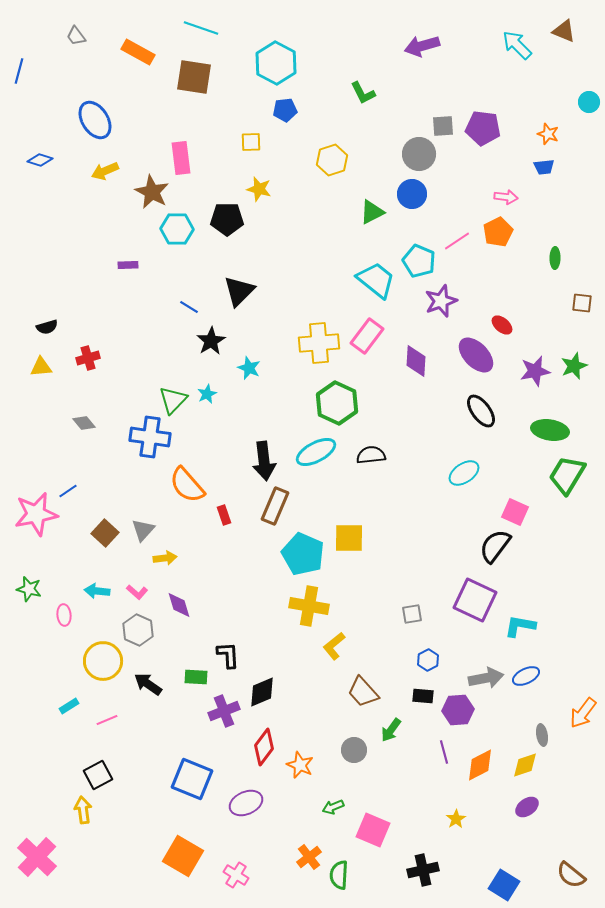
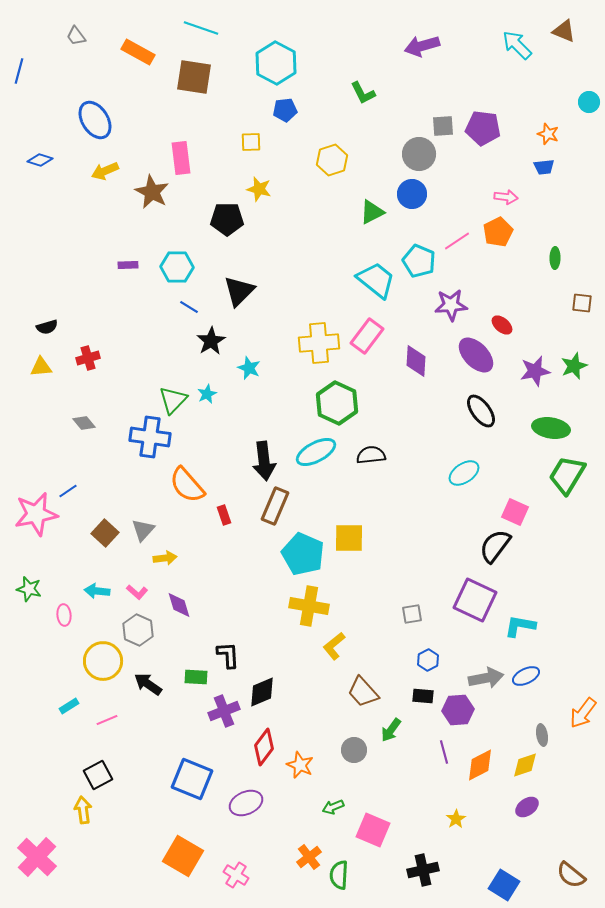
cyan hexagon at (177, 229): moved 38 px down
purple star at (441, 301): moved 10 px right, 4 px down; rotated 16 degrees clockwise
green ellipse at (550, 430): moved 1 px right, 2 px up
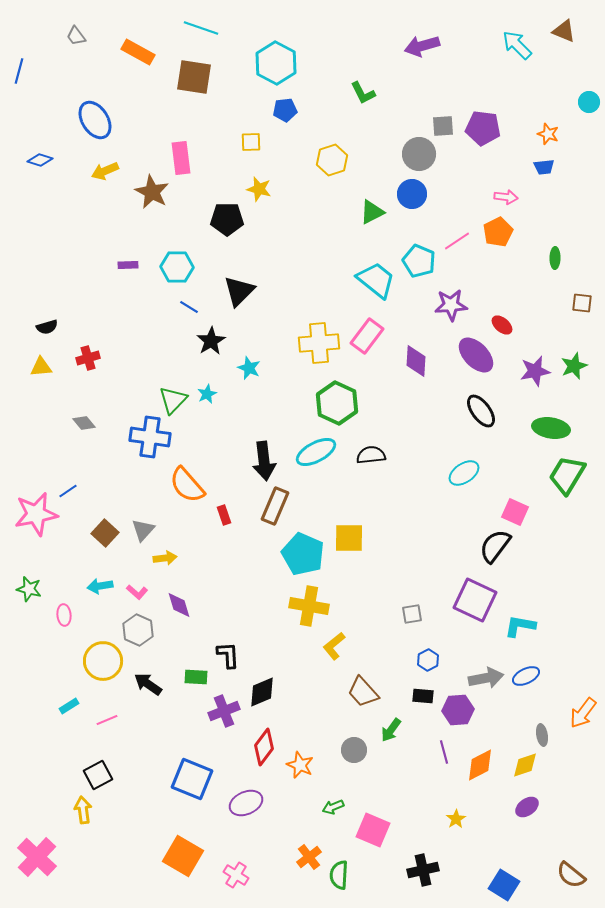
cyan arrow at (97, 591): moved 3 px right, 5 px up; rotated 15 degrees counterclockwise
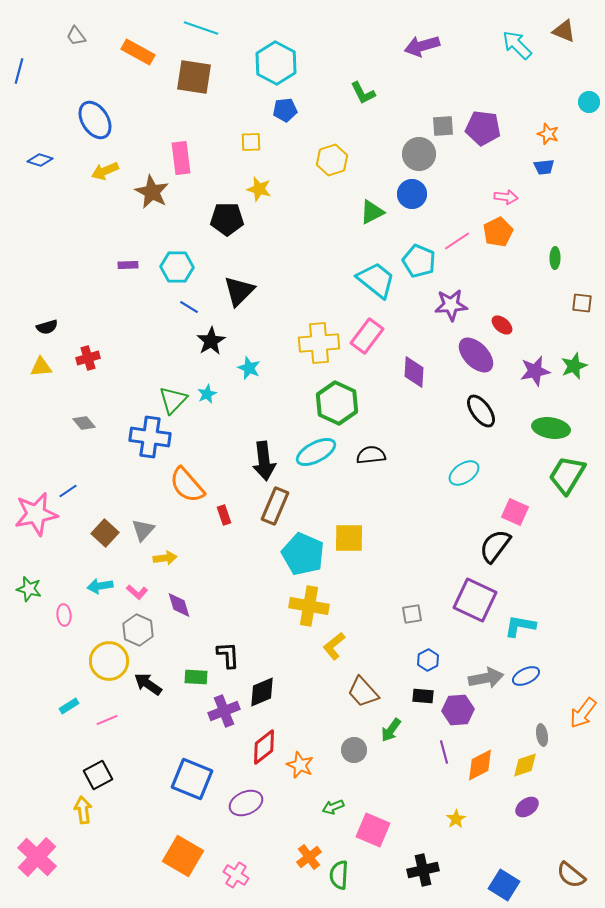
purple diamond at (416, 361): moved 2 px left, 11 px down
yellow circle at (103, 661): moved 6 px right
red diamond at (264, 747): rotated 15 degrees clockwise
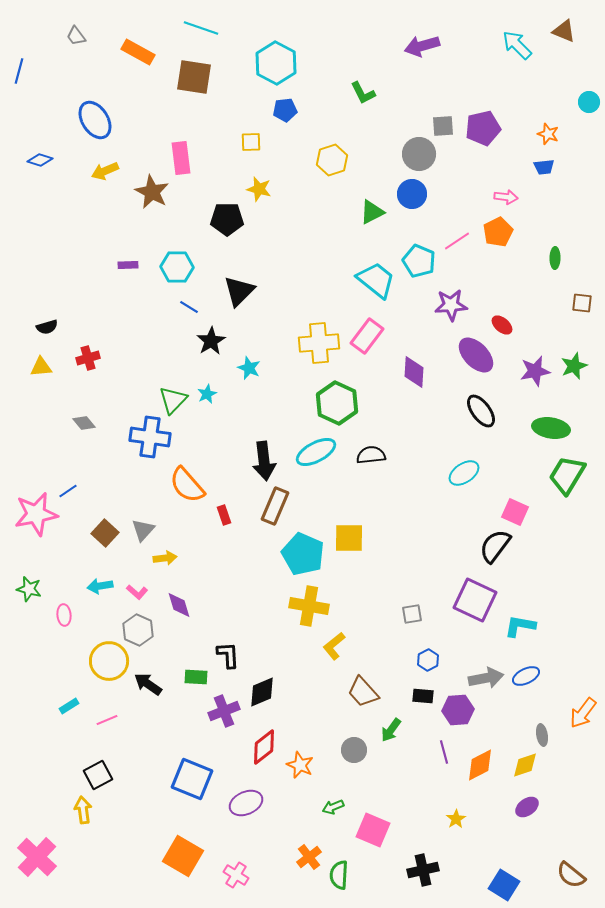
purple pentagon at (483, 128): rotated 20 degrees counterclockwise
